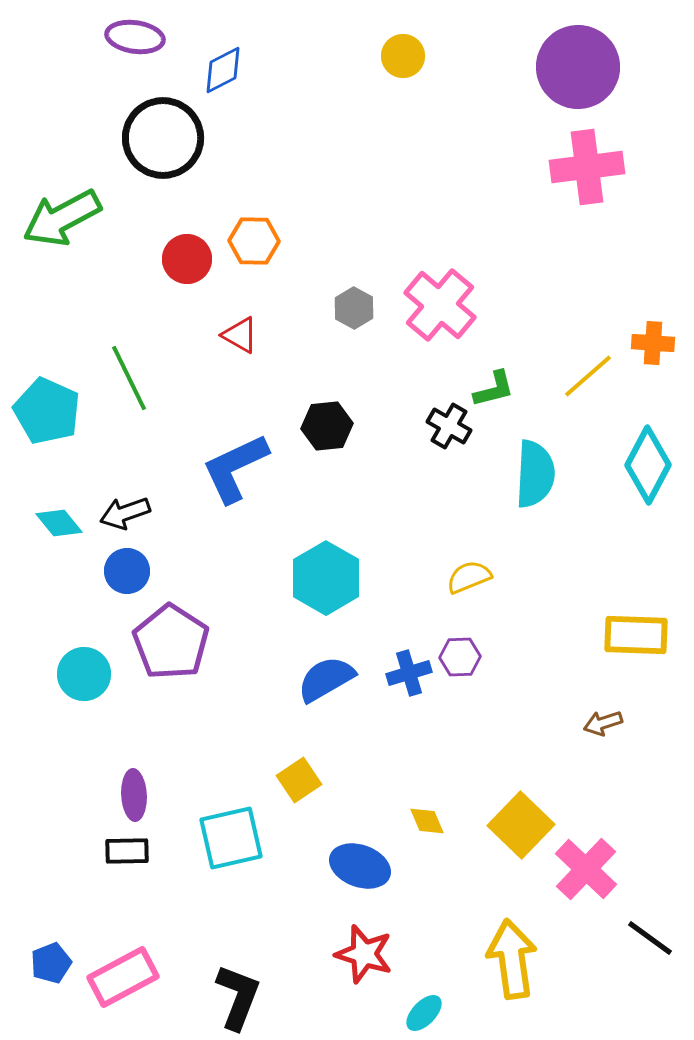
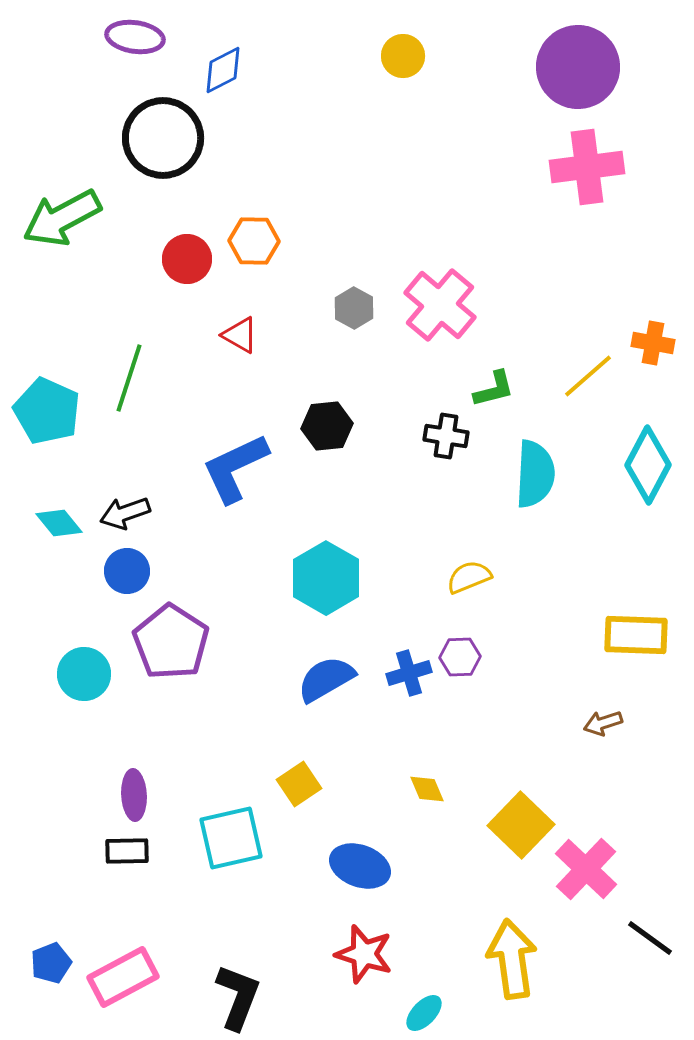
orange cross at (653, 343): rotated 6 degrees clockwise
green line at (129, 378): rotated 44 degrees clockwise
black cross at (449, 426): moved 3 px left, 10 px down; rotated 21 degrees counterclockwise
yellow square at (299, 780): moved 4 px down
yellow diamond at (427, 821): moved 32 px up
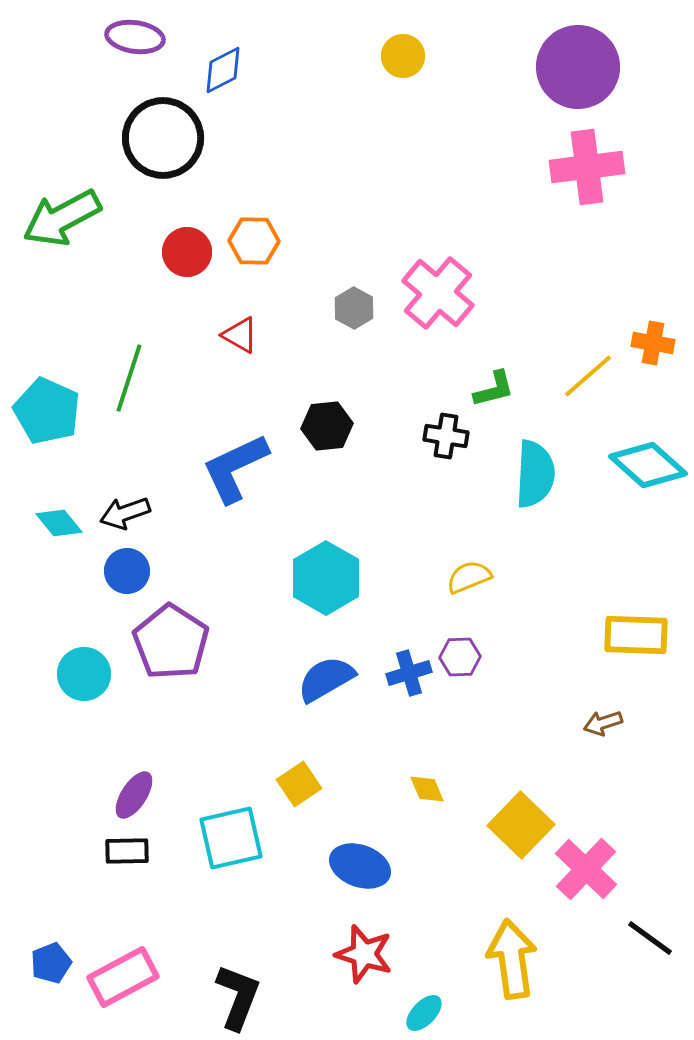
red circle at (187, 259): moved 7 px up
pink cross at (440, 305): moved 2 px left, 12 px up
cyan diamond at (648, 465): rotated 76 degrees counterclockwise
purple ellipse at (134, 795): rotated 36 degrees clockwise
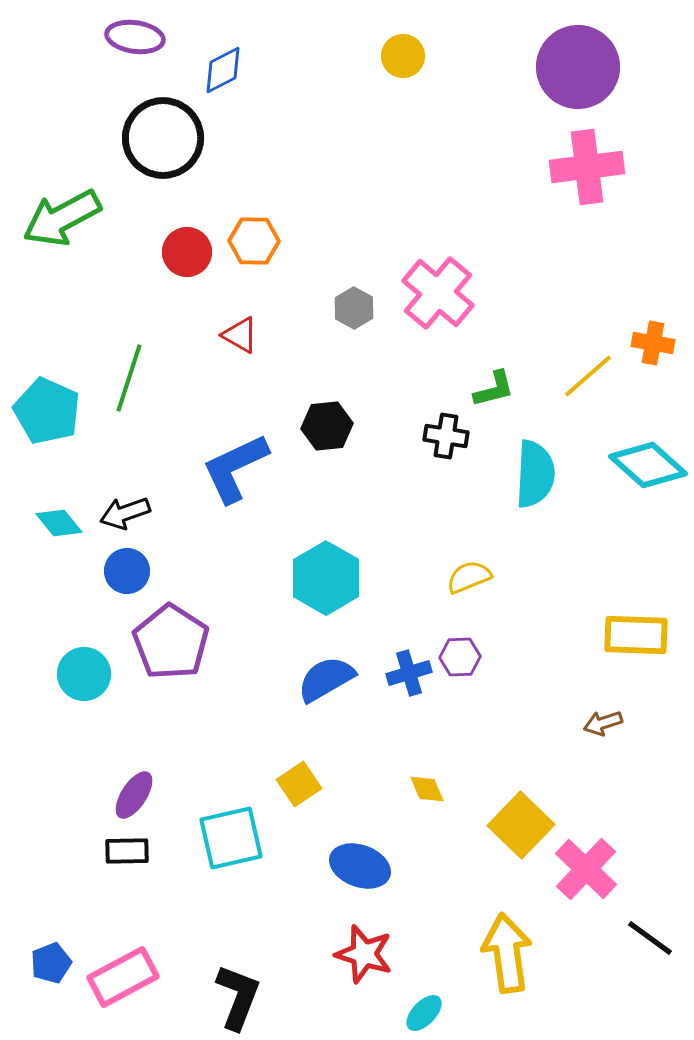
yellow arrow at (512, 959): moved 5 px left, 6 px up
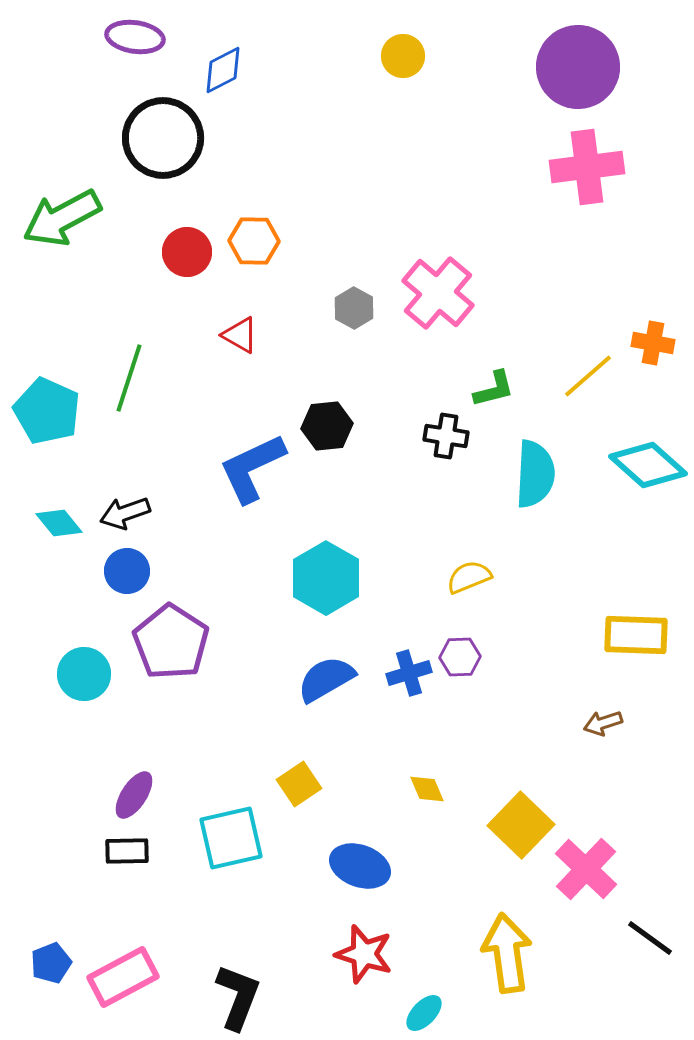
blue L-shape at (235, 468): moved 17 px right
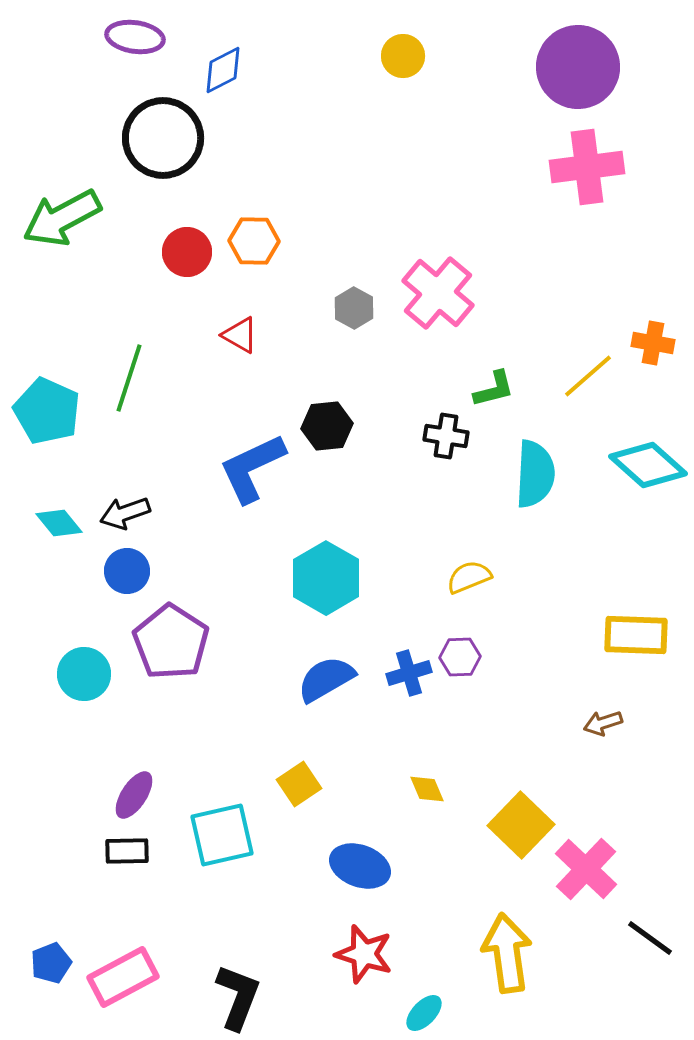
cyan square at (231, 838): moved 9 px left, 3 px up
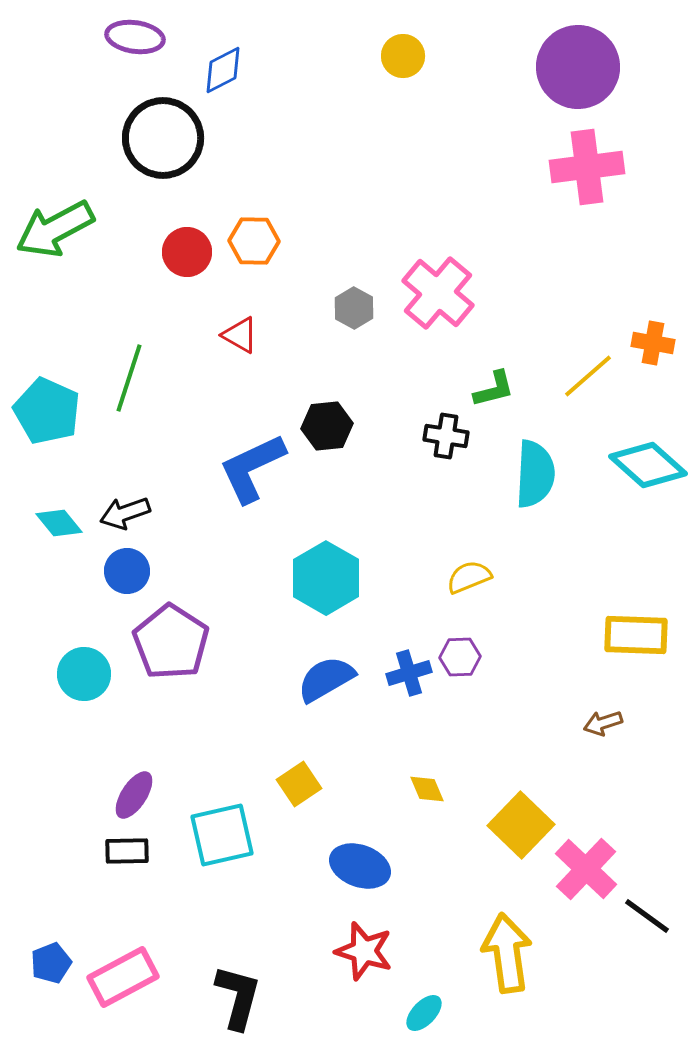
green arrow at (62, 218): moved 7 px left, 11 px down
black line at (650, 938): moved 3 px left, 22 px up
red star at (364, 954): moved 3 px up
black L-shape at (238, 997): rotated 6 degrees counterclockwise
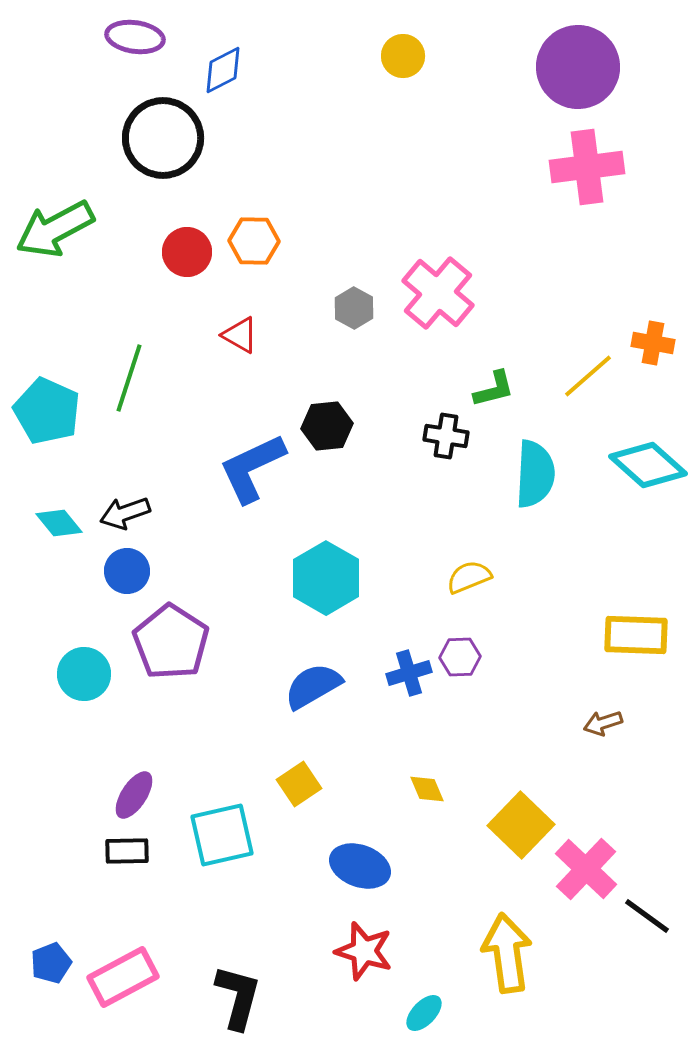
blue semicircle at (326, 679): moved 13 px left, 7 px down
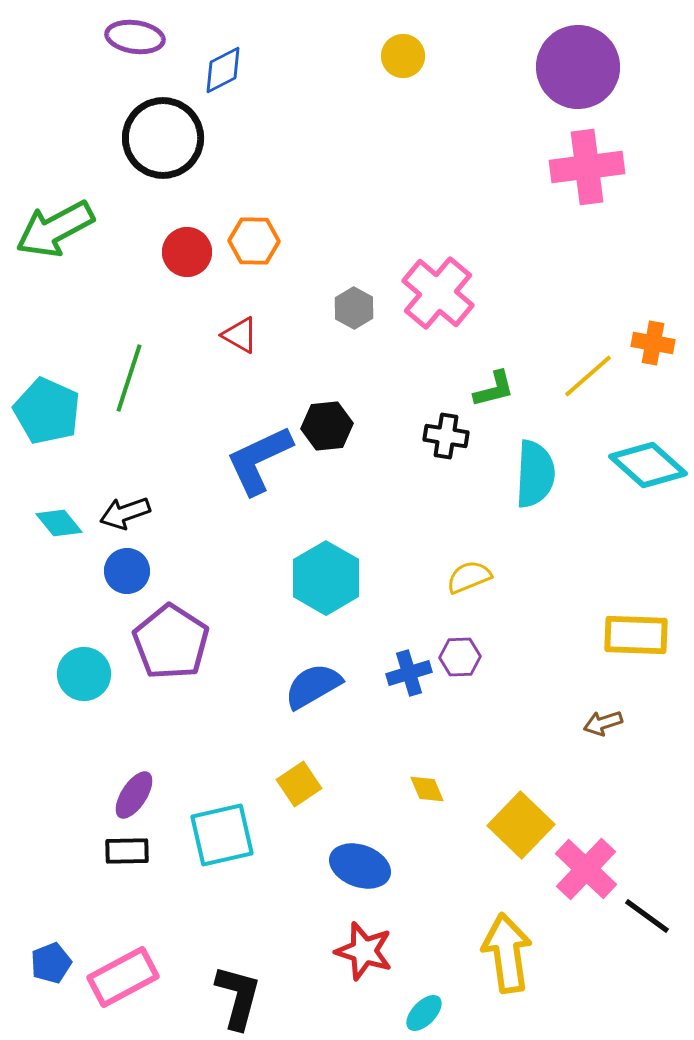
blue L-shape at (252, 468): moved 7 px right, 8 px up
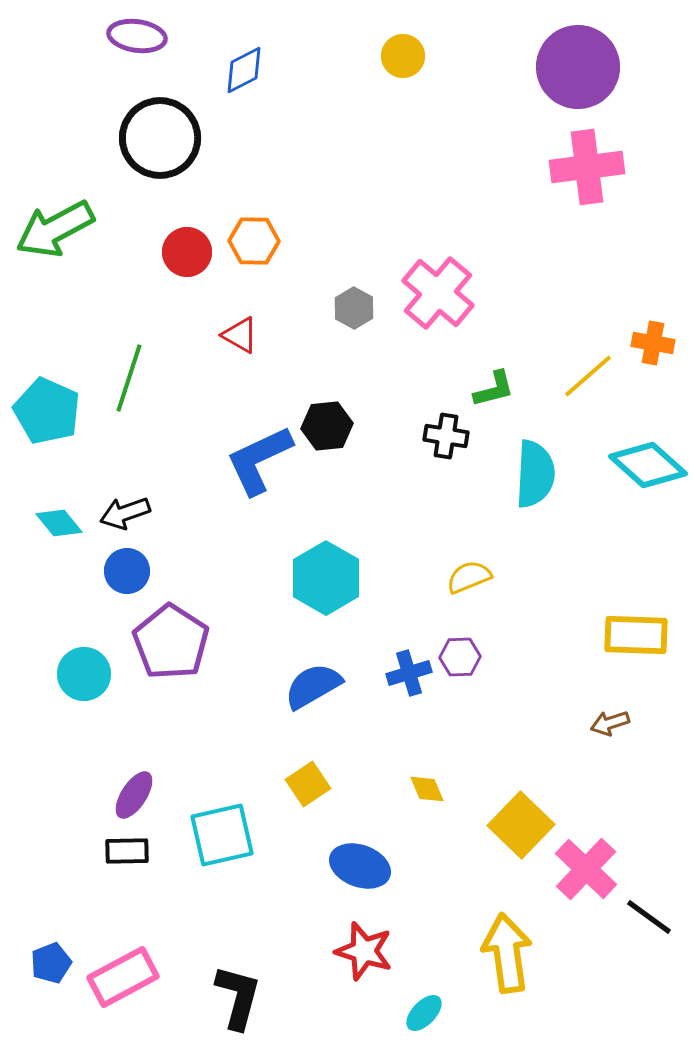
purple ellipse at (135, 37): moved 2 px right, 1 px up
blue diamond at (223, 70): moved 21 px right
black circle at (163, 138): moved 3 px left
brown arrow at (603, 723): moved 7 px right
yellow square at (299, 784): moved 9 px right
black line at (647, 916): moved 2 px right, 1 px down
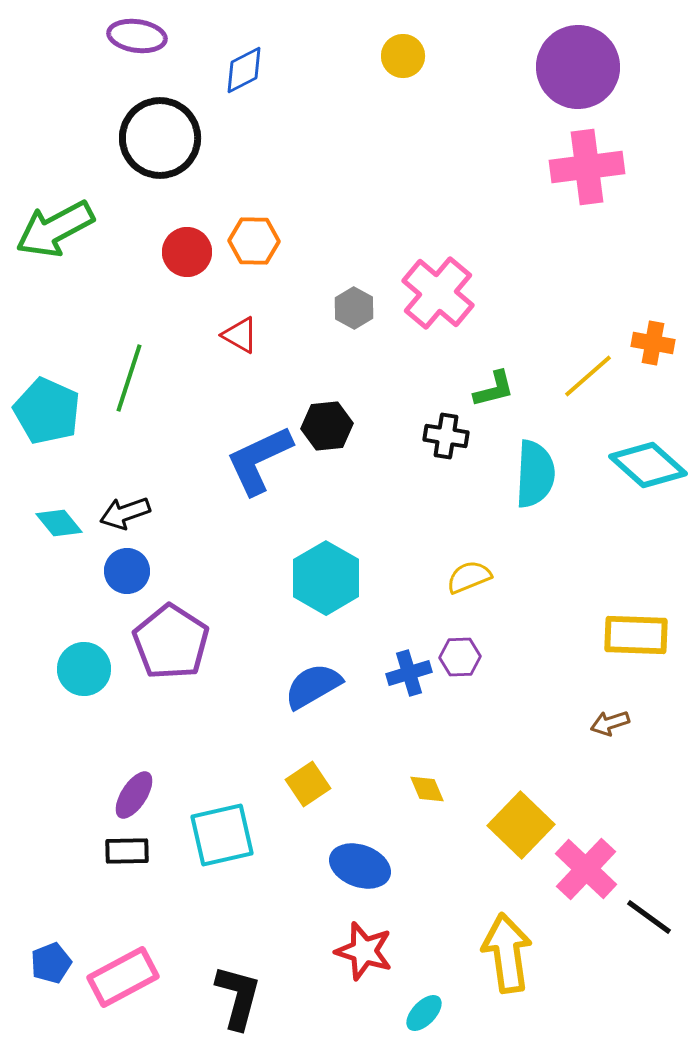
cyan circle at (84, 674): moved 5 px up
